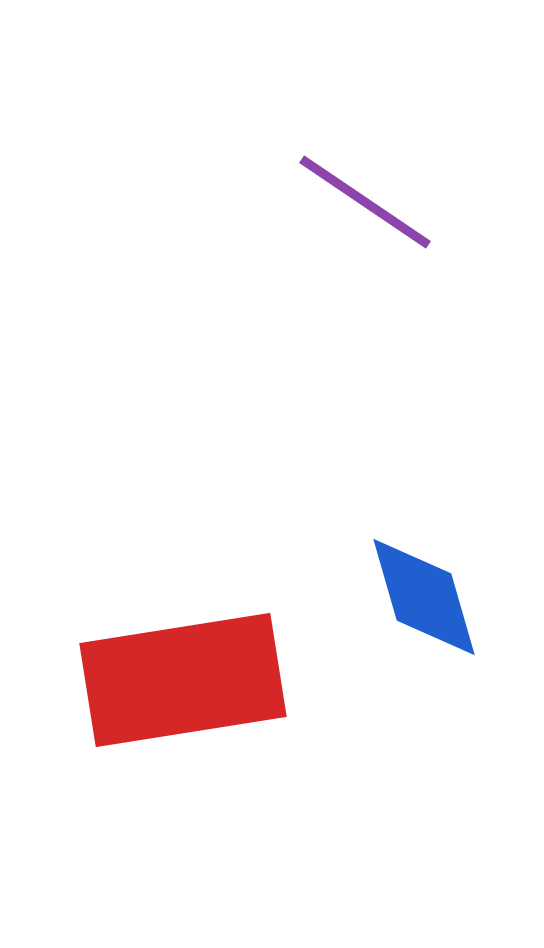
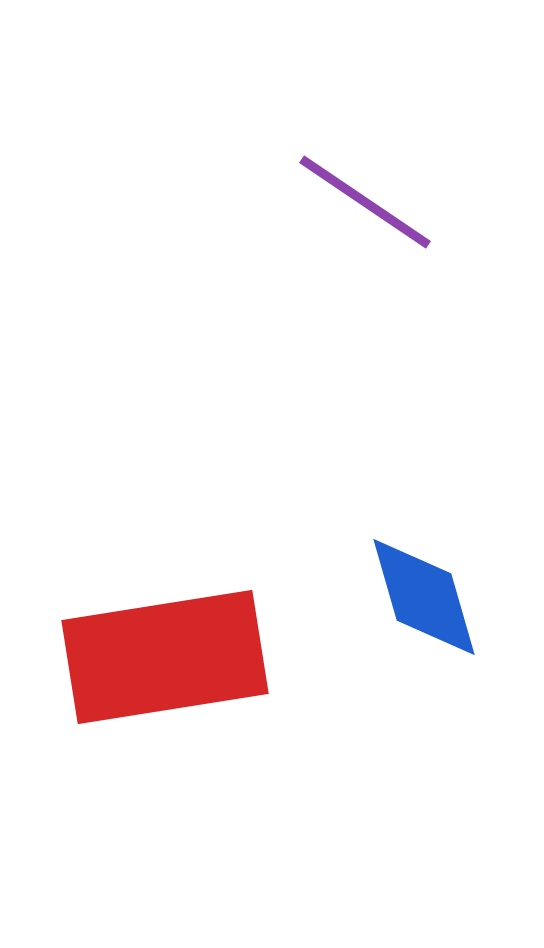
red rectangle: moved 18 px left, 23 px up
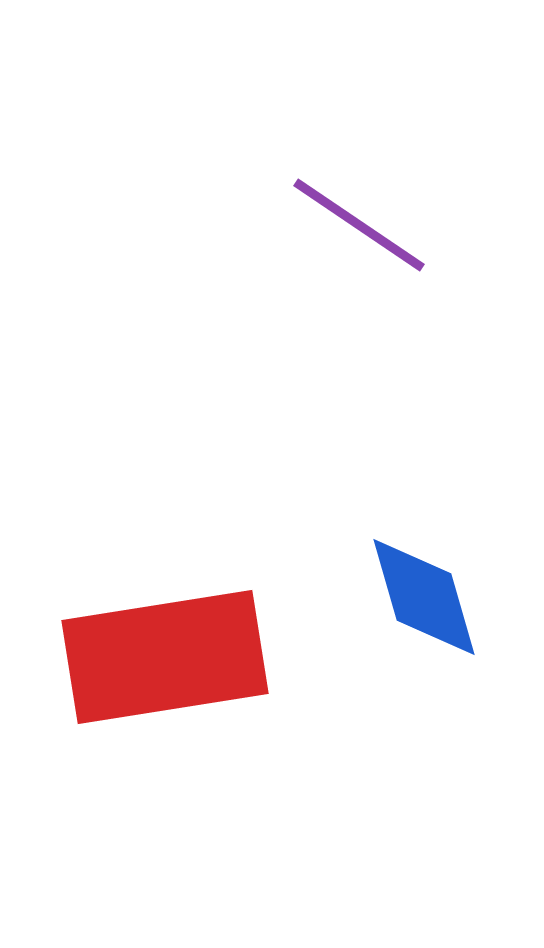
purple line: moved 6 px left, 23 px down
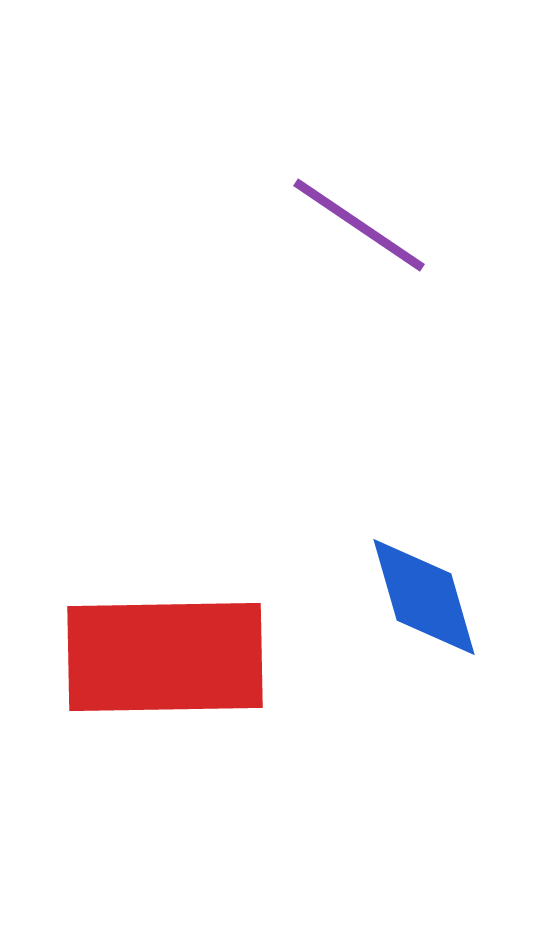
red rectangle: rotated 8 degrees clockwise
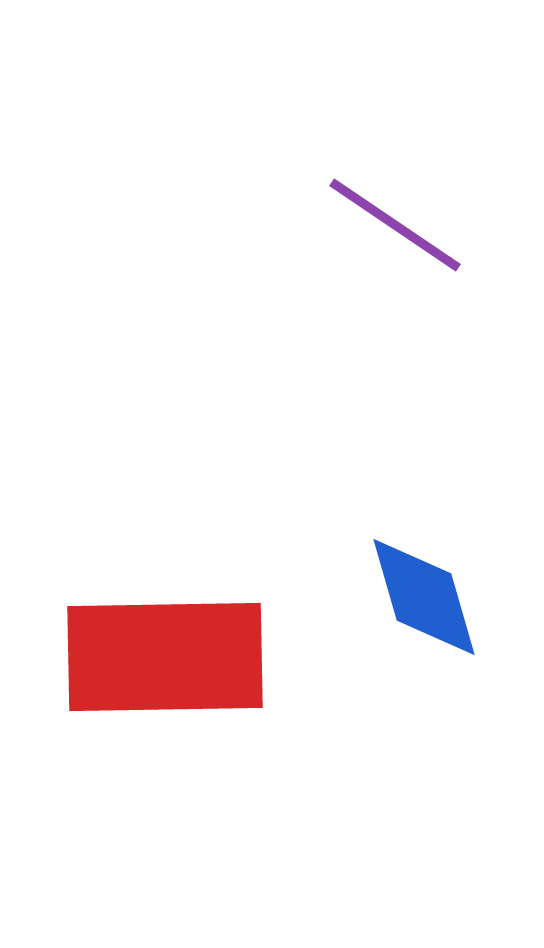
purple line: moved 36 px right
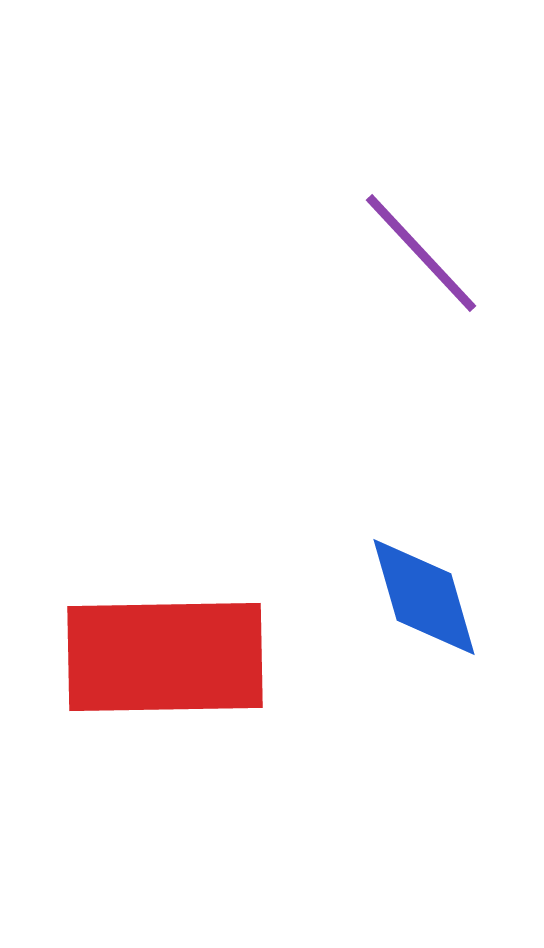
purple line: moved 26 px right, 28 px down; rotated 13 degrees clockwise
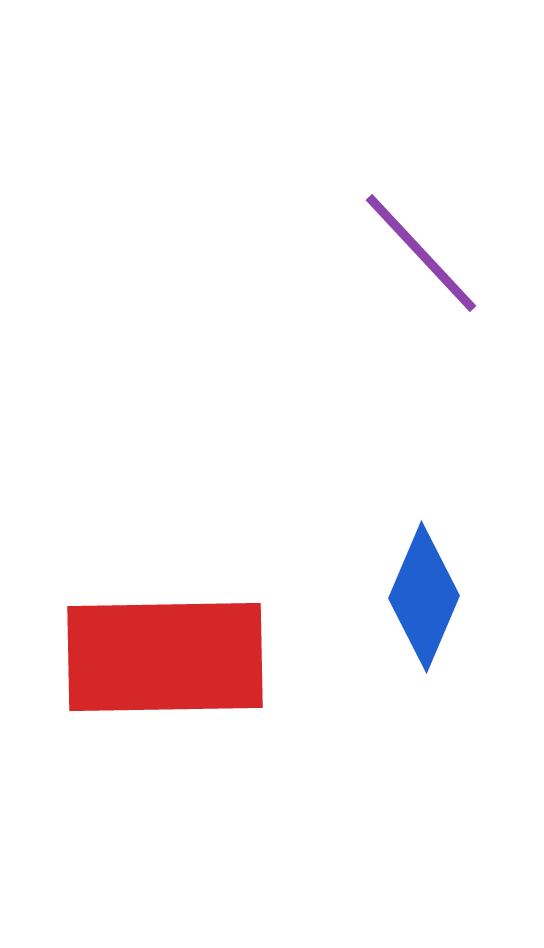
blue diamond: rotated 39 degrees clockwise
